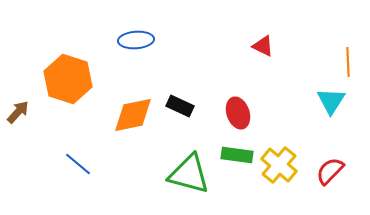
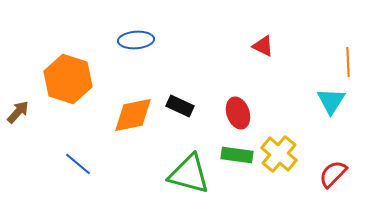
yellow cross: moved 11 px up
red semicircle: moved 3 px right, 3 px down
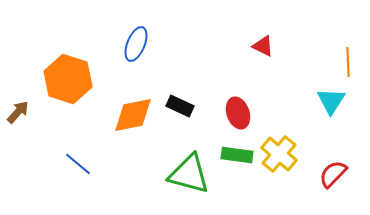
blue ellipse: moved 4 px down; rotated 64 degrees counterclockwise
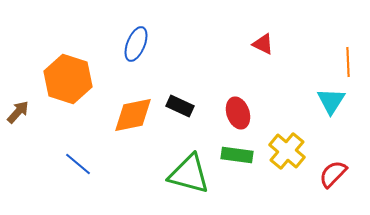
red triangle: moved 2 px up
yellow cross: moved 8 px right, 3 px up
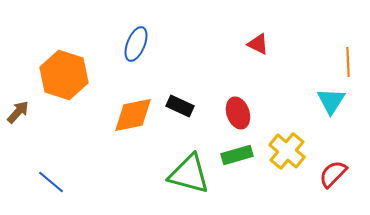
red triangle: moved 5 px left
orange hexagon: moved 4 px left, 4 px up
green rectangle: rotated 24 degrees counterclockwise
blue line: moved 27 px left, 18 px down
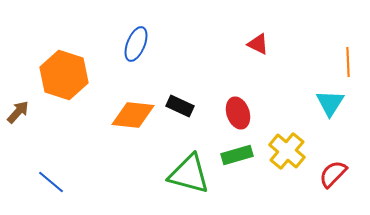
cyan triangle: moved 1 px left, 2 px down
orange diamond: rotated 18 degrees clockwise
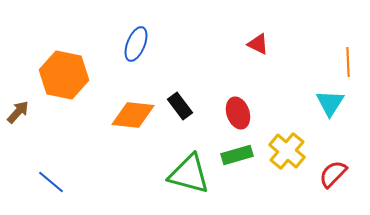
orange hexagon: rotated 6 degrees counterclockwise
black rectangle: rotated 28 degrees clockwise
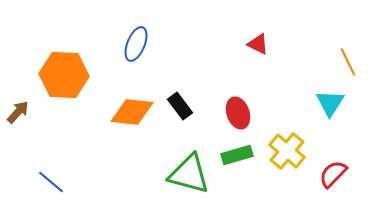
orange line: rotated 24 degrees counterclockwise
orange hexagon: rotated 9 degrees counterclockwise
orange diamond: moved 1 px left, 3 px up
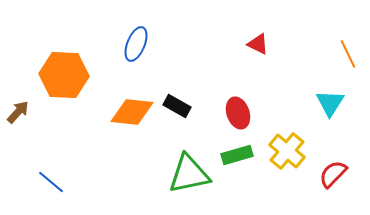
orange line: moved 8 px up
black rectangle: moved 3 px left; rotated 24 degrees counterclockwise
green triangle: rotated 27 degrees counterclockwise
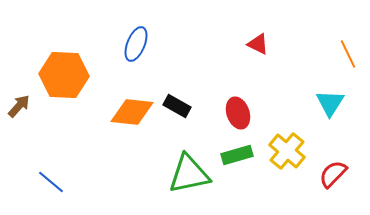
brown arrow: moved 1 px right, 6 px up
